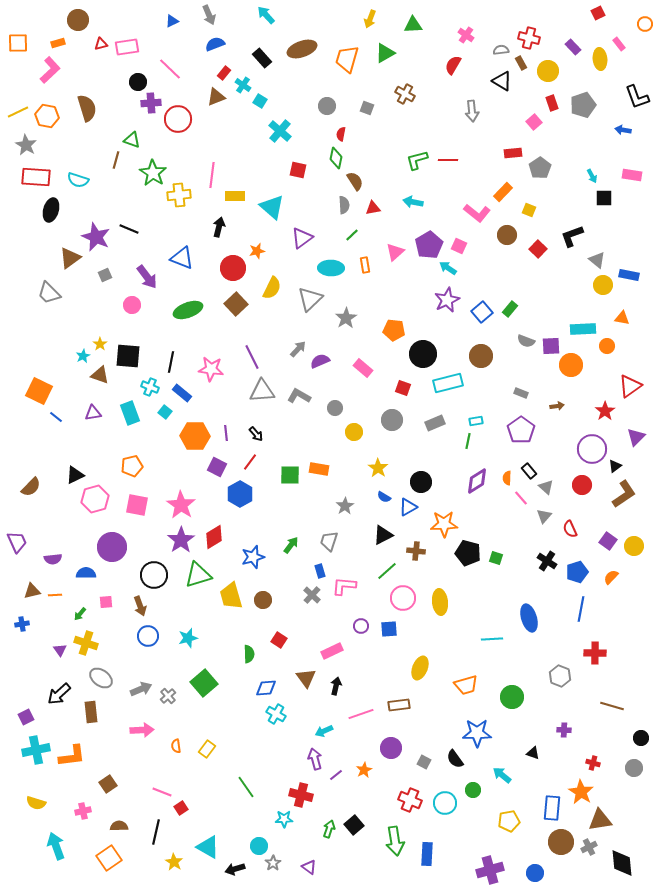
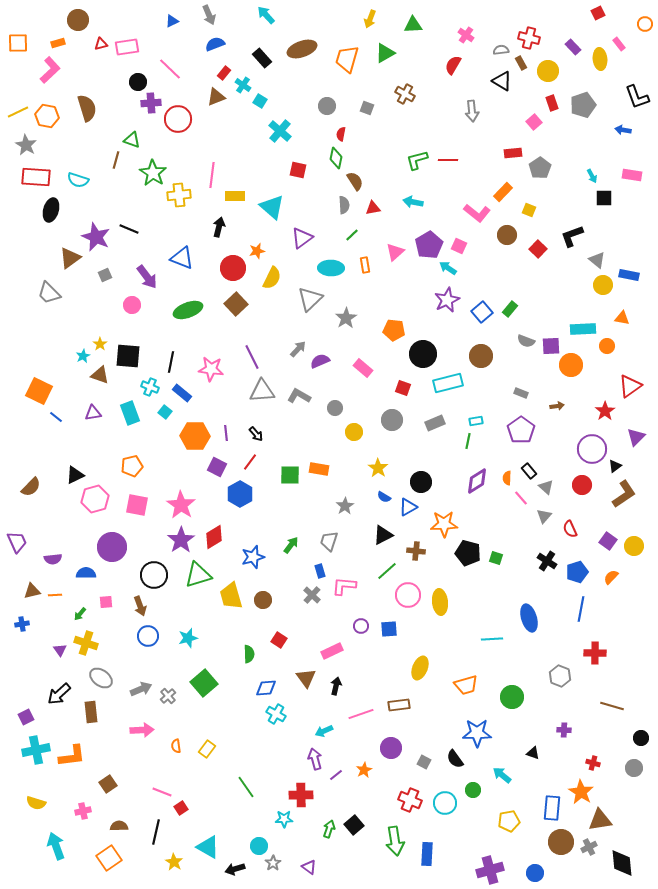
yellow semicircle at (272, 288): moved 10 px up
pink circle at (403, 598): moved 5 px right, 3 px up
red cross at (301, 795): rotated 15 degrees counterclockwise
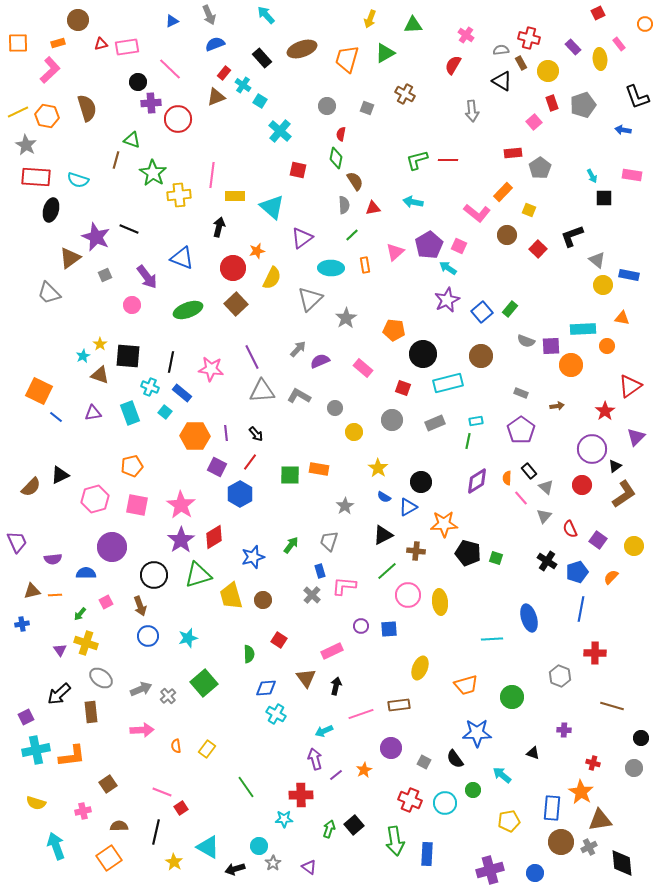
black triangle at (75, 475): moved 15 px left
purple square at (608, 541): moved 10 px left, 1 px up
pink square at (106, 602): rotated 24 degrees counterclockwise
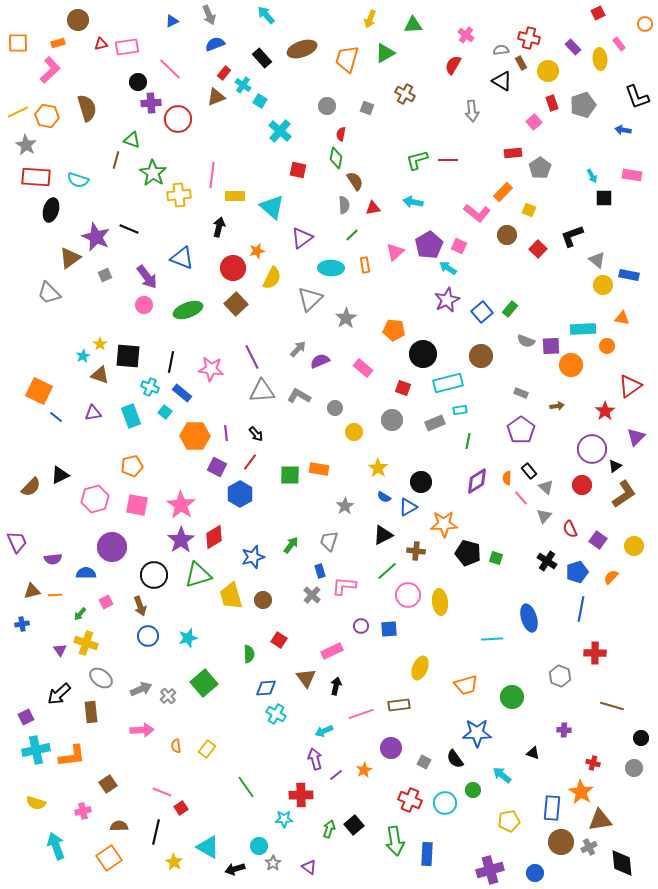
pink circle at (132, 305): moved 12 px right
cyan rectangle at (130, 413): moved 1 px right, 3 px down
cyan rectangle at (476, 421): moved 16 px left, 11 px up
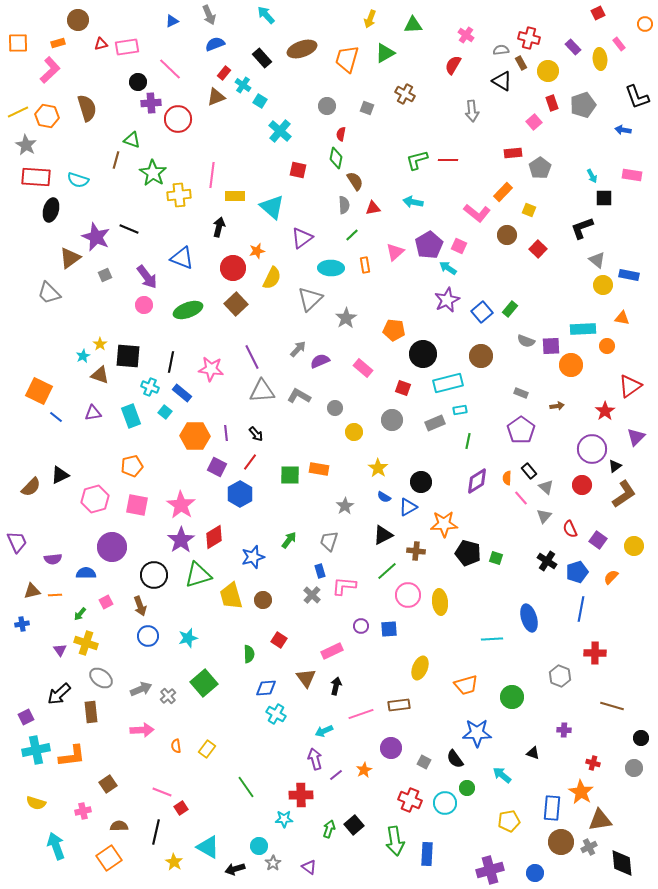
black L-shape at (572, 236): moved 10 px right, 8 px up
green arrow at (291, 545): moved 2 px left, 5 px up
green circle at (473, 790): moved 6 px left, 2 px up
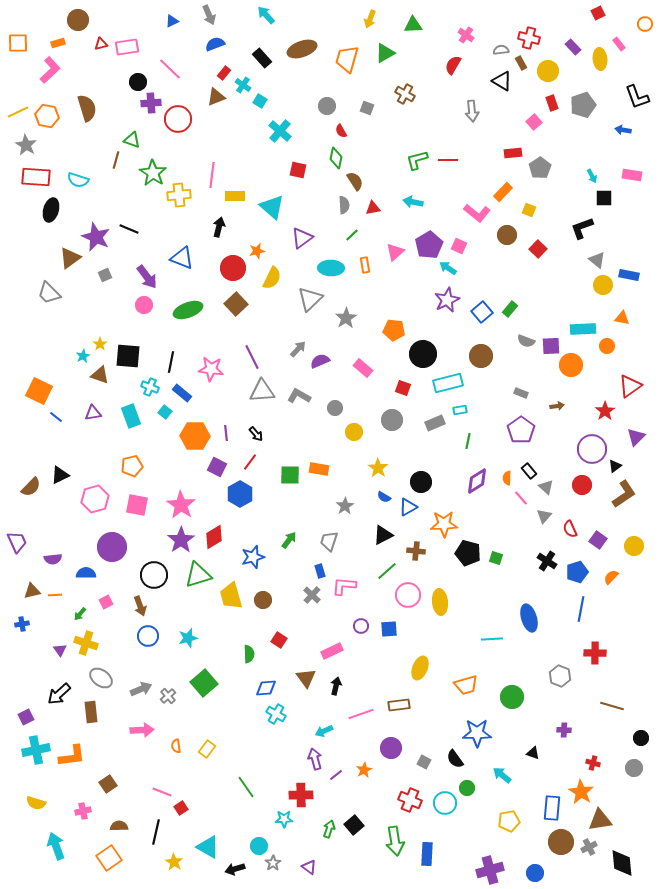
red semicircle at (341, 134): moved 3 px up; rotated 40 degrees counterclockwise
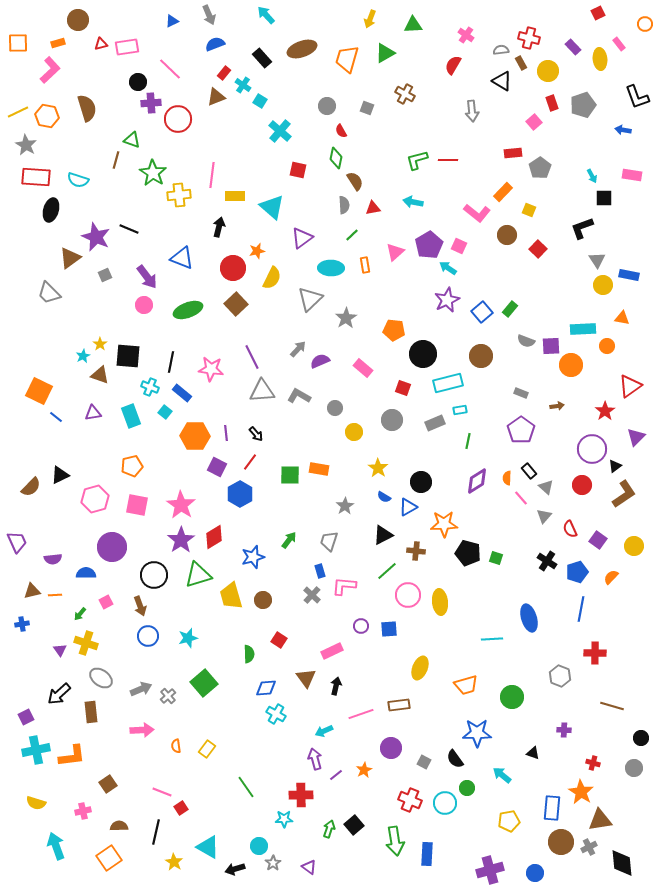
gray triangle at (597, 260): rotated 18 degrees clockwise
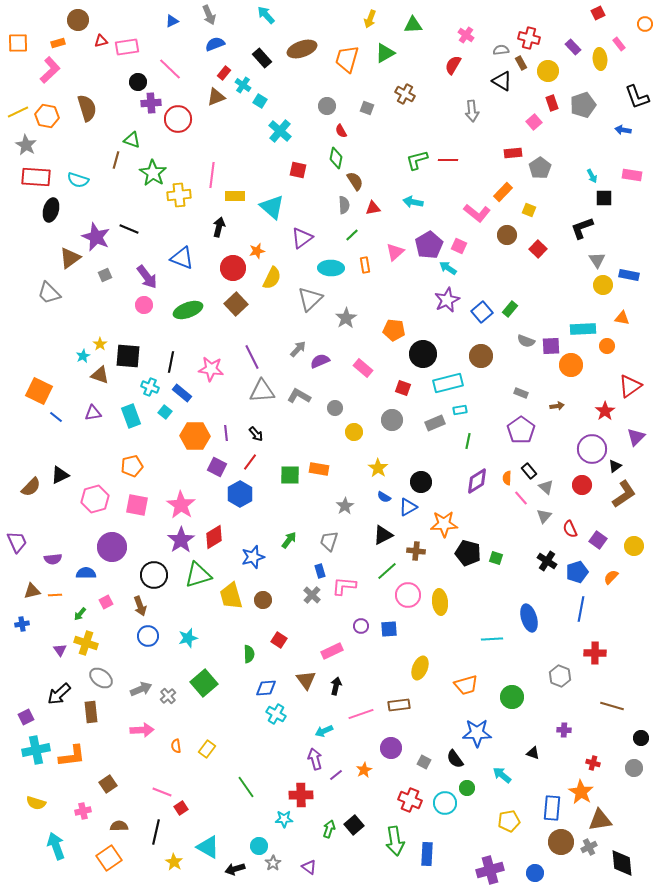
red triangle at (101, 44): moved 3 px up
brown triangle at (306, 678): moved 2 px down
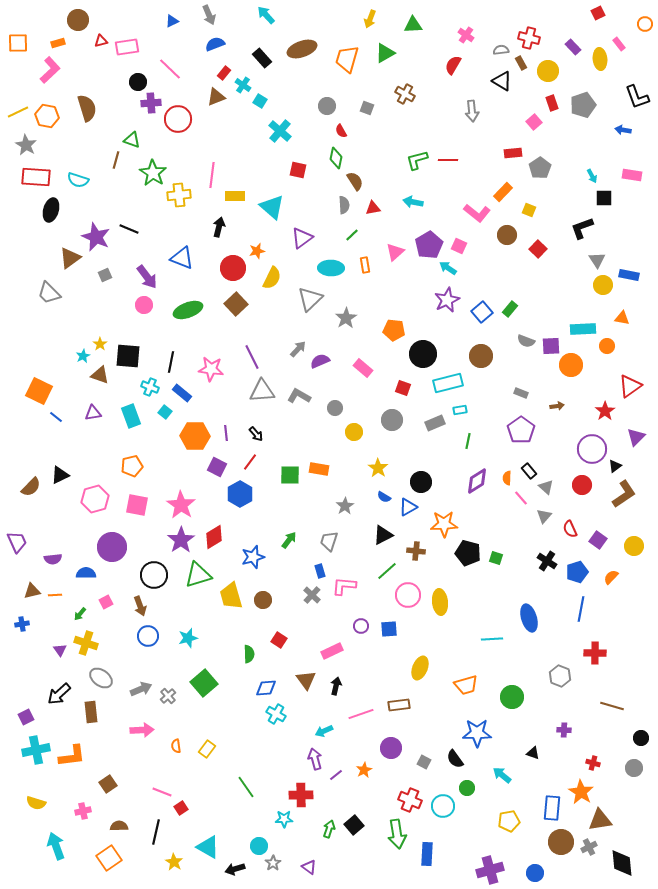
cyan circle at (445, 803): moved 2 px left, 3 px down
green arrow at (395, 841): moved 2 px right, 7 px up
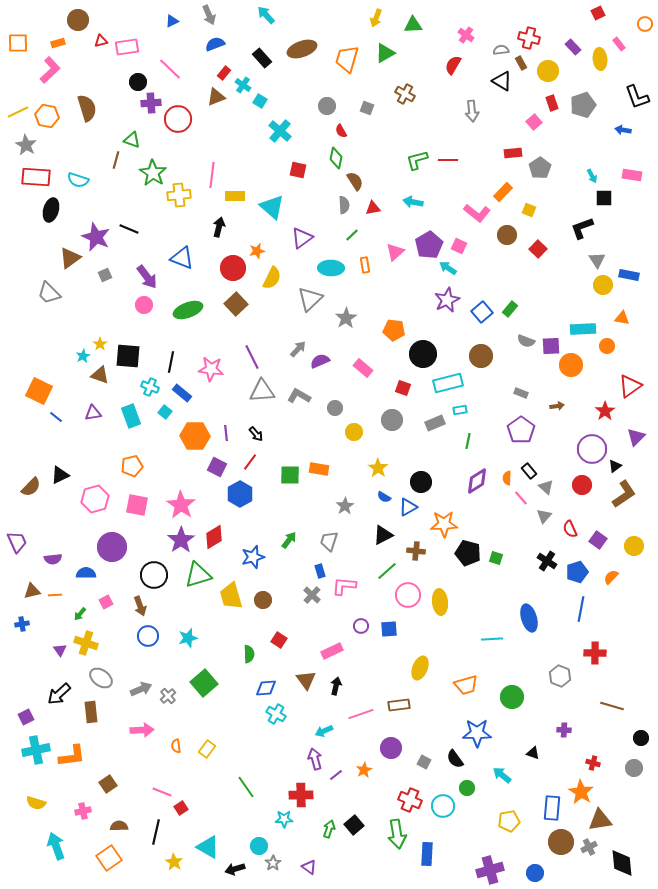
yellow arrow at (370, 19): moved 6 px right, 1 px up
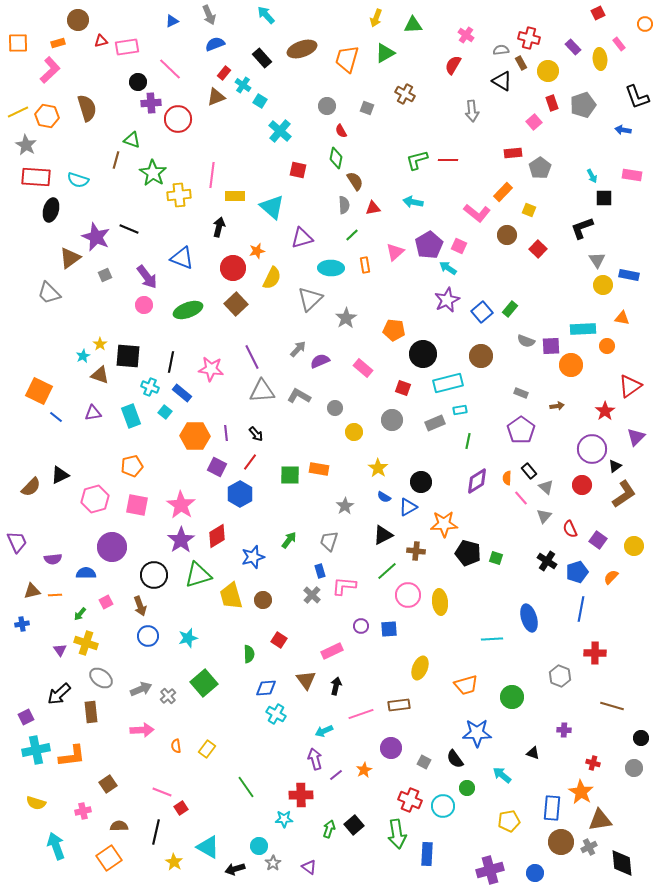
purple triangle at (302, 238): rotated 20 degrees clockwise
red diamond at (214, 537): moved 3 px right, 1 px up
